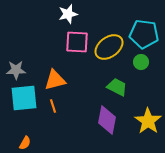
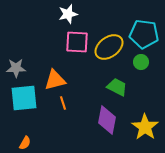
gray star: moved 2 px up
orange line: moved 10 px right, 3 px up
yellow star: moved 3 px left, 6 px down
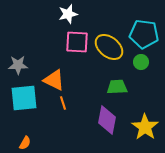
yellow ellipse: rotated 76 degrees clockwise
gray star: moved 2 px right, 3 px up
orange triangle: moved 1 px left; rotated 40 degrees clockwise
green trapezoid: rotated 30 degrees counterclockwise
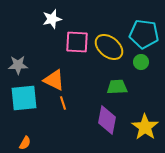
white star: moved 16 px left, 5 px down
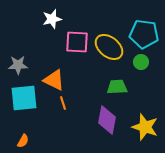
yellow star: rotated 16 degrees counterclockwise
orange semicircle: moved 2 px left, 2 px up
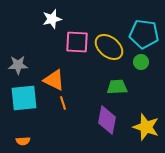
yellow star: moved 1 px right
orange semicircle: rotated 56 degrees clockwise
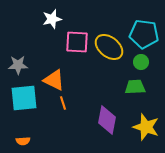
green trapezoid: moved 18 px right
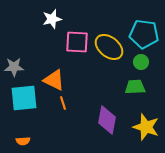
gray star: moved 4 px left, 2 px down
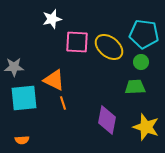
orange semicircle: moved 1 px left, 1 px up
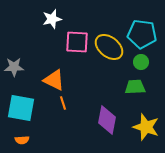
cyan pentagon: moved 2 px left
cyan square: moved 3 px left, 10 px down; rotated 16 degrees clockwise
